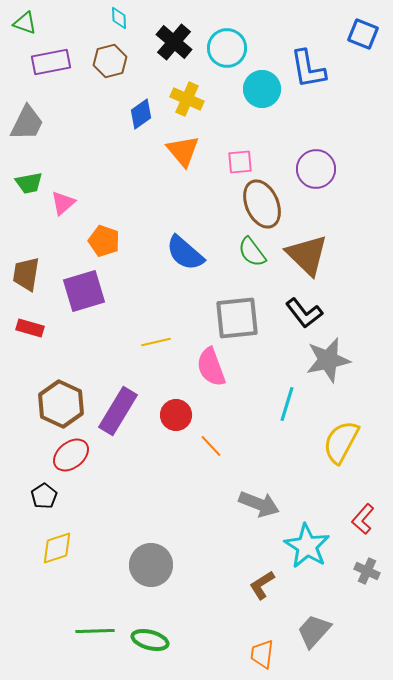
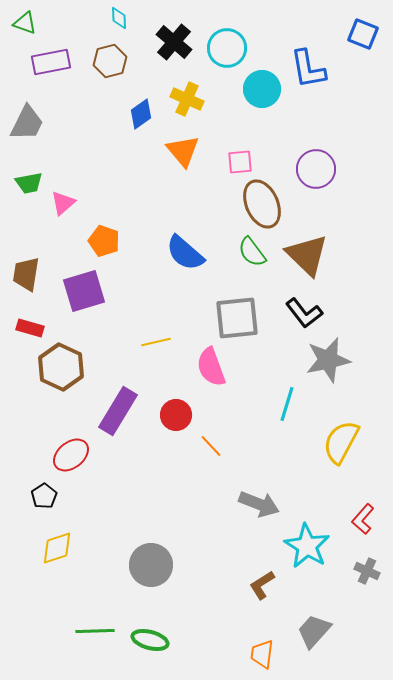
brown hexagon at (61, 404): moved 37 px up
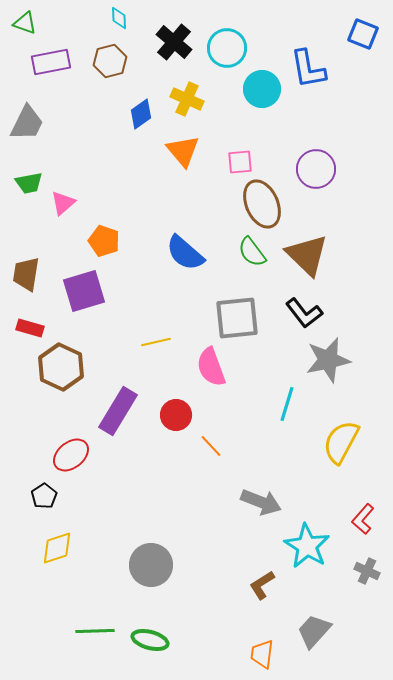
gray arrow at (259, 504): moved 2 px right, 2 px up
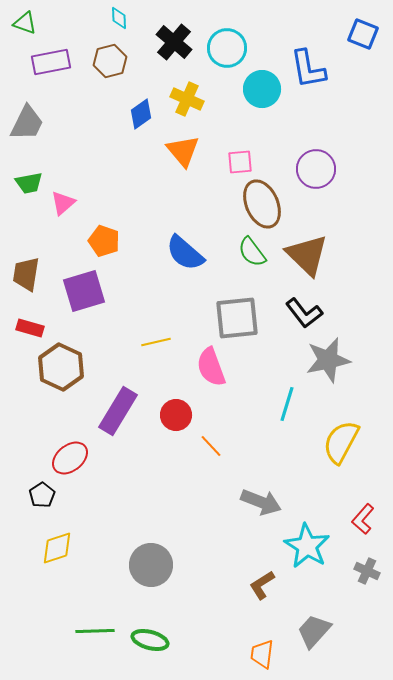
red ellipse at (71, 455): moved 1 px left, 3 px down
black pentagon at (44, 496): moved 2 px left, 1 px up
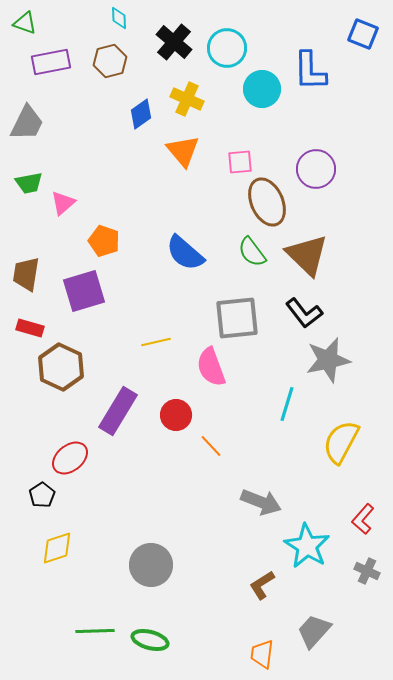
blue L-shape at (308, 69): moved 2 px right, 2 px down; rotated 9 degrees clockwise
brown ellipse at (262, 204): moved 5 px right, 2 px up
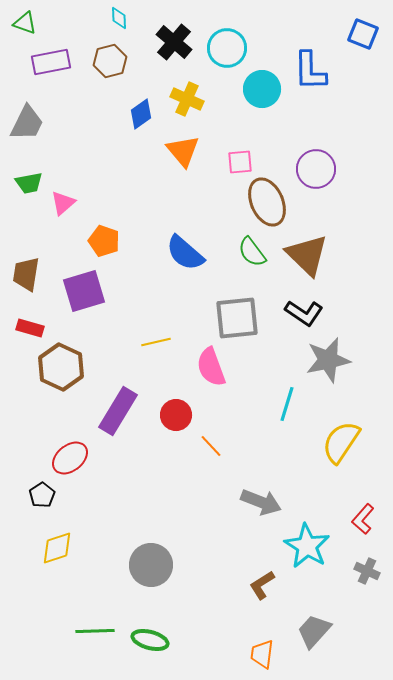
black L-shape at (304, 313): rotated 18 degrees counterclockwise
yellow semicircle at (341, 442): rotated 6 degrees clockwise
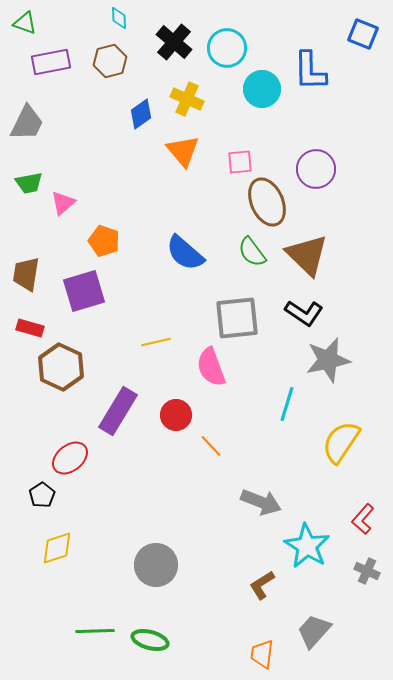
gray circle at (151, 565): moved 5 px right
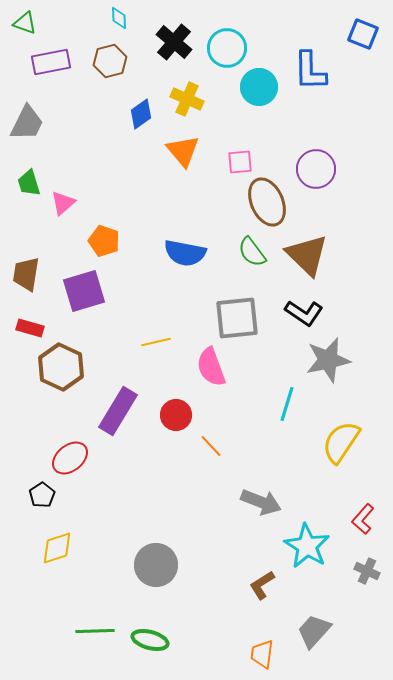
cyan circle at (262, 89): moved 3 px left, 2 px up
green trapezoid at (29, 183): rotated 84 degrees clockwise
blue semicircle at (185, 253): rotated 30 degrees counterclockwise
